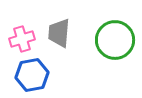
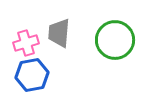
pink cross: moved 4 px right, 4 px down
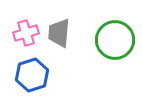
pink cross: moved 10 px up
blue hexagon: rotated 8 degrees counterclockwise
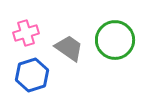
gray trapezoid: moved 10 px right, 15 px down; rotated 120 degrees clockwise
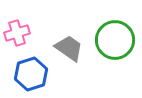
pink cross: moved 9 px left
blue hexagon: moved 1 px left, 1 px up
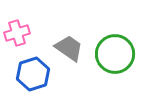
green circle: moved 14 px down
blue hexagon: moved 2 px right
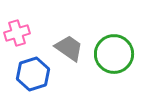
green circle: moved 1 px left
